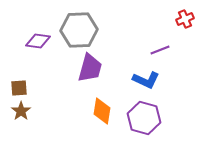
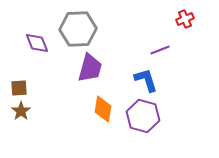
gray hexagon: moved 1 px left, 1 px up
purple diamond: moved 1 px left, 2 px down; rotated 60 degrees clockwise
blue L-shape: rotated 132 degrees counterclockwise
orange diamond: moved 1 px right, 2 px up
purple hexagon: moved 1 px left, 2 px up
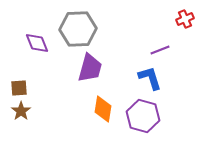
blue L-shape: moved 4 px right, 2 px up
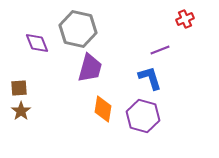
gray hexagon: rotated 15 degrees clockwise
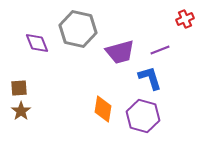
purple trapezoid: moved 30 px right, 16 px up; rotated 60 degrees clockwise
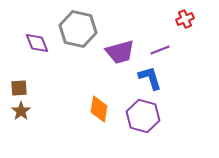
orange diamond: moved 4 px left
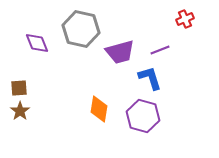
gray hexagon: moved 3 px right
brown star: moved 1 px left
